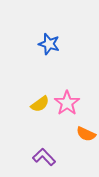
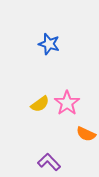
purple L-shape: moved 5 px right, 5 px down
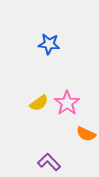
blue star: rotated 10 degrees counterclockwise
yellow semicircle: moved 1 px left, 1 px up
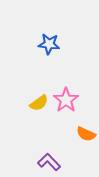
pink star: moved 1 px left, 3 px up
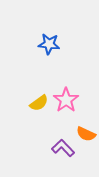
purple L-shape: moved 14 px right, 14 px up
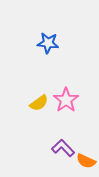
blue star: moved 1 px left, 1 px up
orange semicircle: moved 27 px down
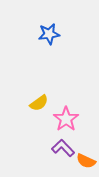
blue star: moved 1 px right, 9 px up; rotated 15 degrees counterclockwise
pink star: moved 19 px down
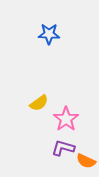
blue star: rotated 10 degrees clockwise
purple L-shape: rotated 30 degrees counterclockwise
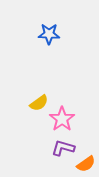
pink star: moved 4 px left
orange semicircle: moved 3 px down; rotated 60 degrees counterclockwise
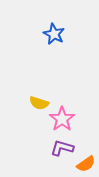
blue star: moved 5 px right; rotated 25 degrees clockwise
yellow semicircle: rotated 54 degrees clockwise
purple L-shape: moved 1 px left
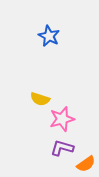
blue star: moved 5 px left, 2 px down
yellow semicircle: moved 1 px right, 4 px up
pink star: rotated 20 degrees clockwise
